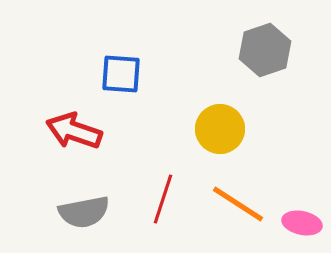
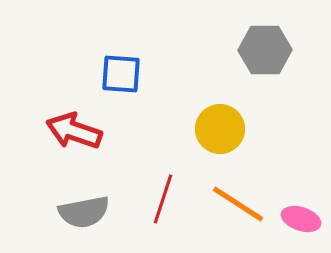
gray hexagon: rotated 18 degrees clockwise
pink ellipse: moved 1 px left, 4 px up; rotated 6 degrees clockwise
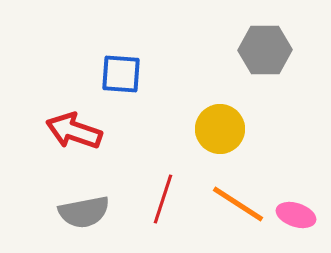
pink ellipse: moved 5 px left, 4 px up
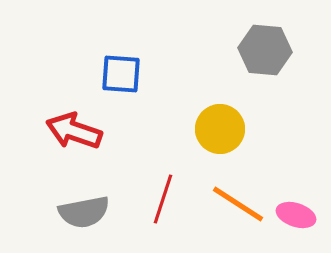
gray hexagon: rotated 6 degrees clockwise
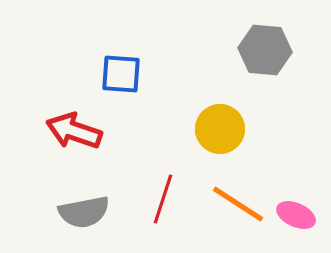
pink ellipse: rotated 6 degrees clockwise
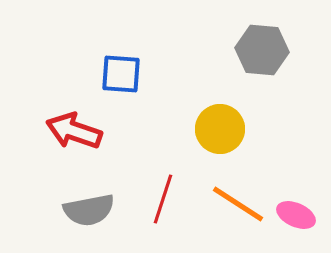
gray hexagon: moved 3 px left
gray semicircle: moved 5 px right, 2 px up
